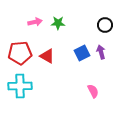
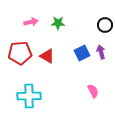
pink arrow: moved 4 px left
cyan cross: moved 9 px right, 10 px down
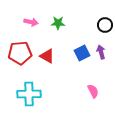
pink arrow: rotated 24 degrees clockwise
cyan cross: moved 2 px up
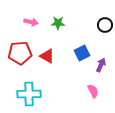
purple arrow: moved 13 px down; rotated 40 degrees clockwise
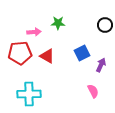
pink arrow: moved 3 px right, 10 px down; rotated 16 degrees counterclockwise
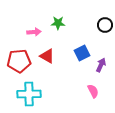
red pentagon: moved 1 px left, 8 px down
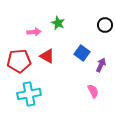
green star: rotated 24 degrees clockwise
blue square: rotated 28 degrees counterclockwise
cyan cross: rotated 10 degrees counterclockwise
